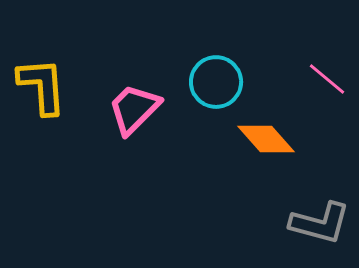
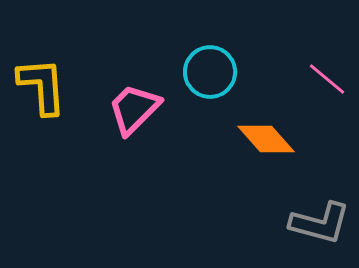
cyan circle: moved 6 px left, 10 px up
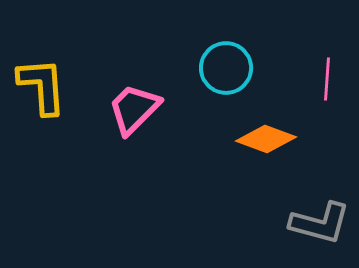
cyan circle: moved 16 px right, 4 px up
pink line: rotated 54 degrees clockwise
orange diamond: rotated 28 degrees counterclockwise
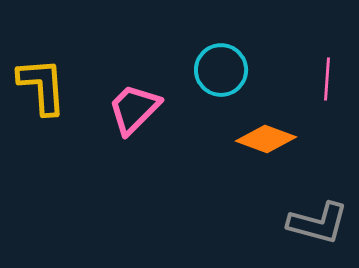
cyan circle: moved 5 px left, 2 px down
gray L-shape: moved 2 px left
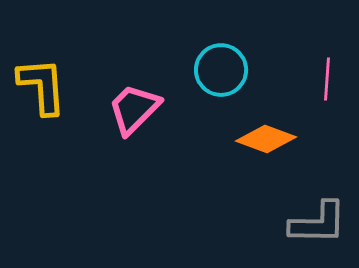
gray L-shape: rotated 14 degrees counterclockwise
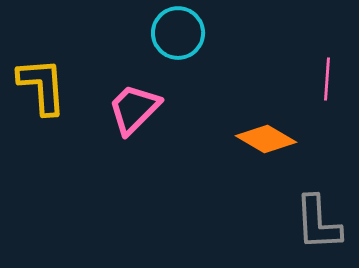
cyan circle: moved 43 px left, 37 px up
orange diamond: rotated 10 degrees clockwise
gray L-shape: rotated 86 degrees clockwise
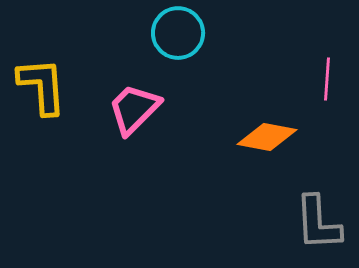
orange diamond: moved 1 px right, 2 px up; rotated 20 degrees counterclockwise
